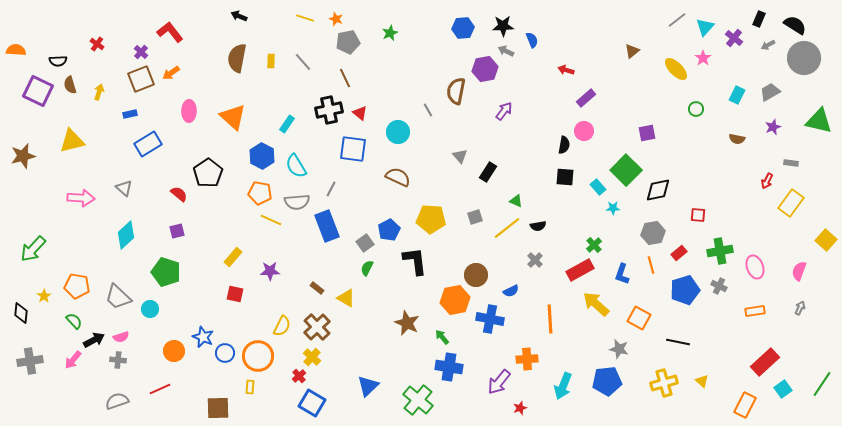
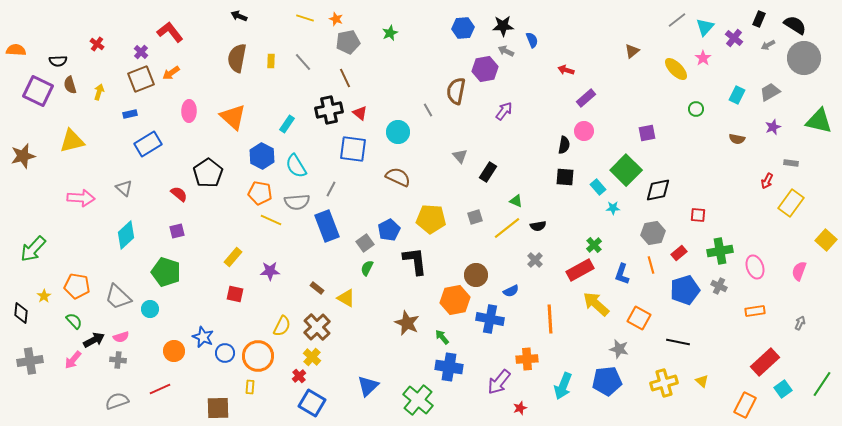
gray arrow at (800, 308): moved 15 px down
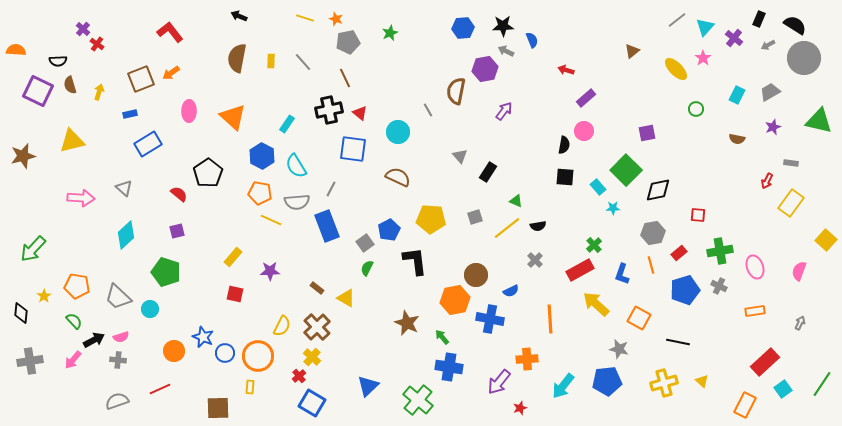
purple cross at (141, 52): moved 58 px left, 23 px up
cyan arrow at (563, 386): rotated 16 degrees clockwise
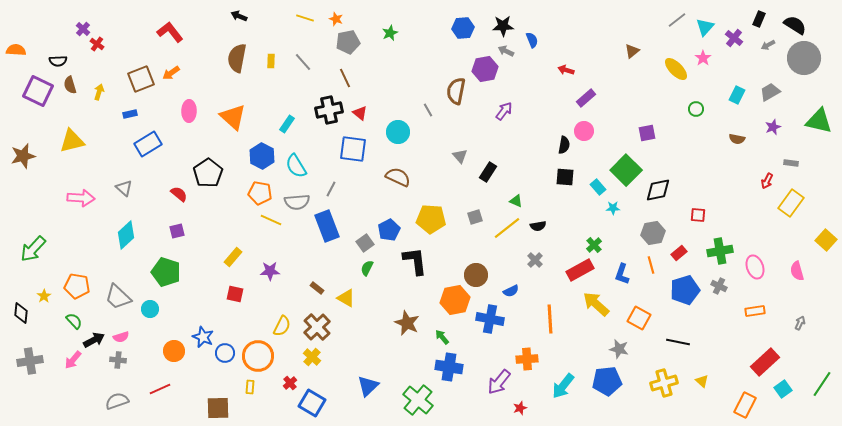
pink semicircle at (799, 271): moved 2 px left; rotated 36 degrees counterclockwise
red cross at (299, 376): moved 9 px left, 7 px down
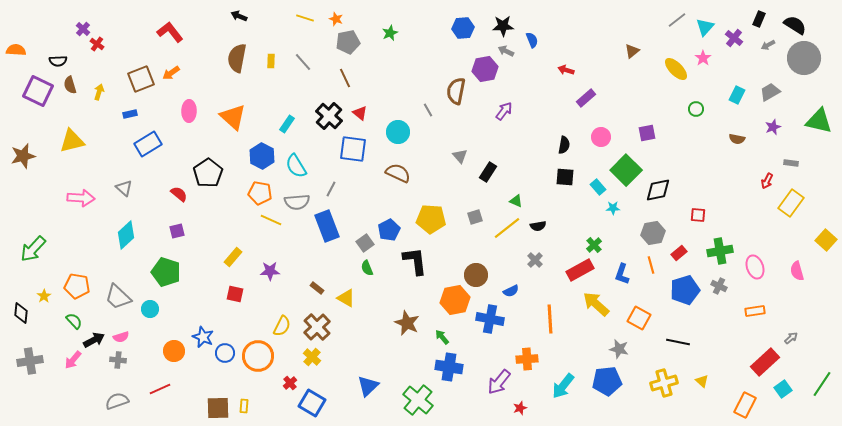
black cross at (329, 110): moved 6 px down; rotated 36 degrees counterclockwise
pink circle at (584, 131): moved 17 px right, 6 px down
brown semicircle at (398, 177): moved 4 px up
green semicircle at (367, 268): rotated 49 degrees counterclockwise
gray arrow at (800, 323): moved 9 px left, 15 px down; rotated 24 degrees clockwise
yellow rectangle at (250, 387): moved 6 px left, 19 px down
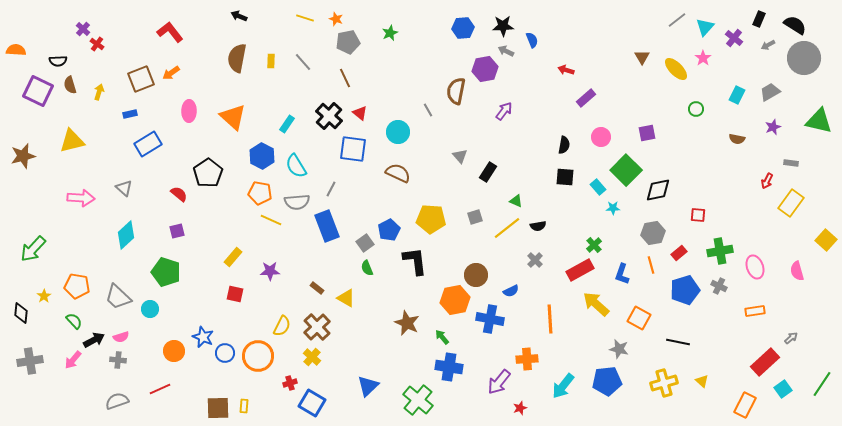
brown triangle at (632, 51): moved 10 px right, 6 px down; rotated 21 degrees counterclockwise
red cross at (290, 383): rotated 24 degrees clockwise
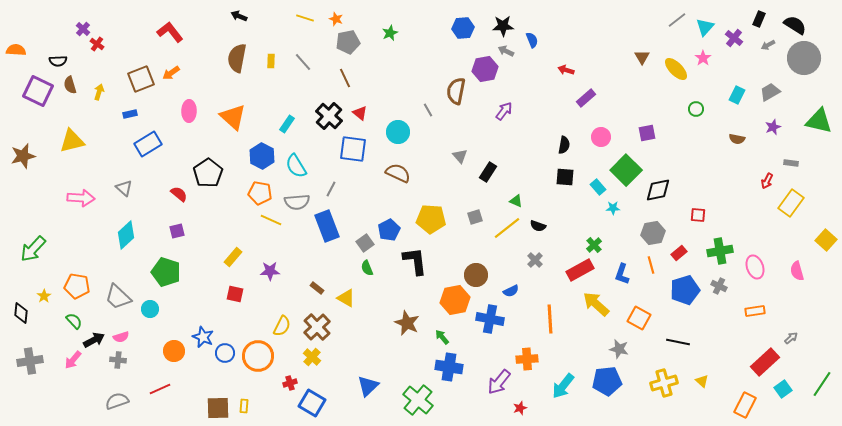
black semicircle at (538, 226): rotated 28 degrees clockwise
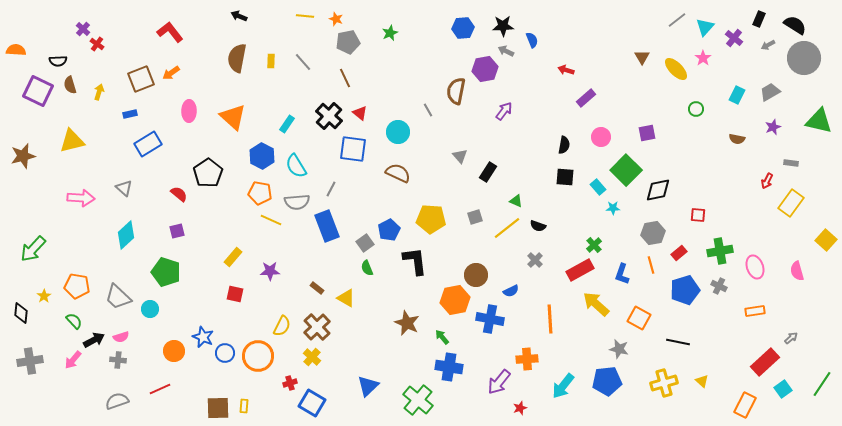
yellow line at (305, 18): moved 2 px up; rotated 12 degrees counterclockwise
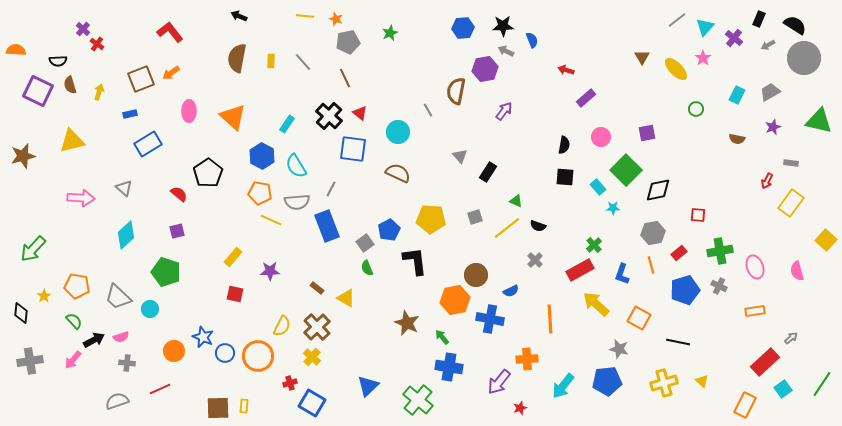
gray cross at (118, 360): moved 9 px right, 3 px down
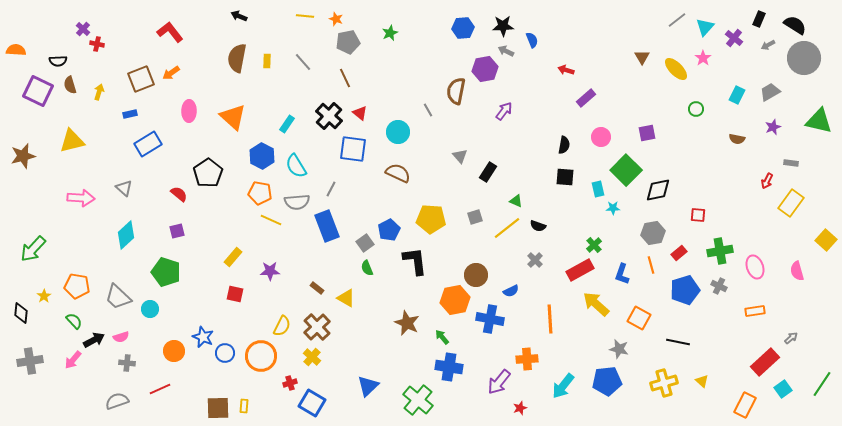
red cross at (97, 44): rotated 24 degrees counterclockwise
yellow rectangle at (271, 61): moved 4 px left
cyan rectangle at (598, 187): moved 2 px down; rotated 28 degrees clockwise
orange circle at (258, 356): moved 3 px right
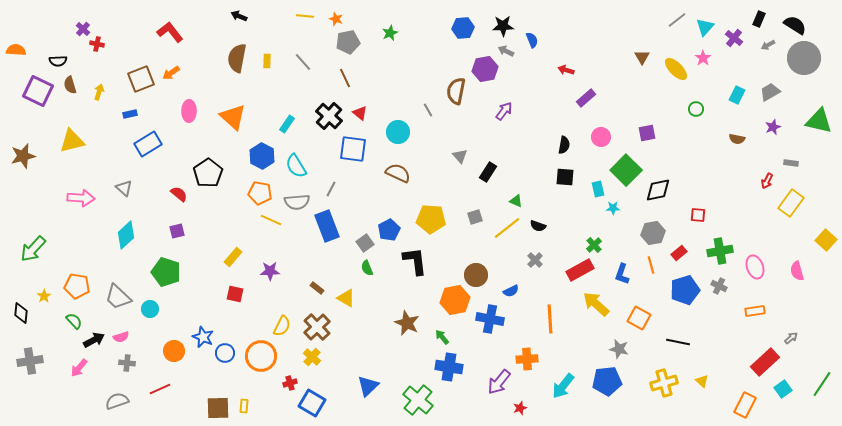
pink arrow at (73, 360): moved 6 px right, 8 px down
